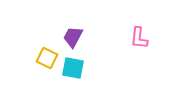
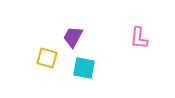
yellow square: rotated 10 degrees counterclockwise
cyan square: moved 11 px right
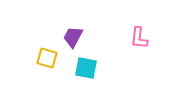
cyan square: moved 2 px right
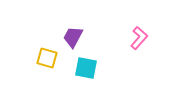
pink L-shape: rotated 145 degrees counterclockwise
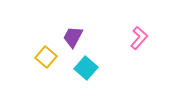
yellow square: moved 1 px left, 1 px up; rotated 25 degrees clockwise
cyan square: rotated 30 degrees clockwise
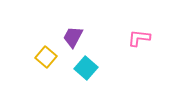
pink L-shape: rotated 125 degrees counterclockwise
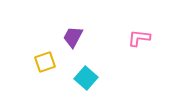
yellow square: moved 1 px left, 5 px down; rotated 30 degrees clockwise
cyan square: moved 10 px down
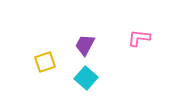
purple trapezoid: moved 12 px right, 8 px down
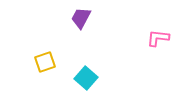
pink L-shape: moved 19 px right
purple trapezoid: moved 4 px left, 27 px up
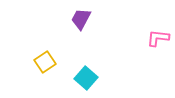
purple trapezoid: moved 1 px down
yellow square: rotated 15 degrees counterclockwise
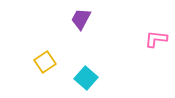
pink L-shape: moved 2 px left, 1 px down
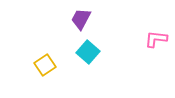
yellow square: moved 3 px down
cyan square: moved 2 px right, 26 px up
